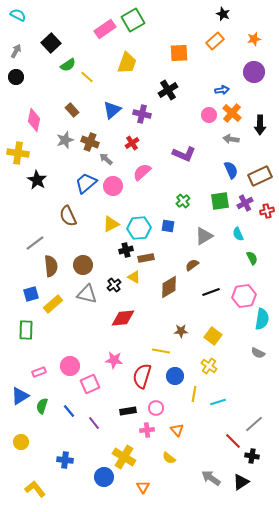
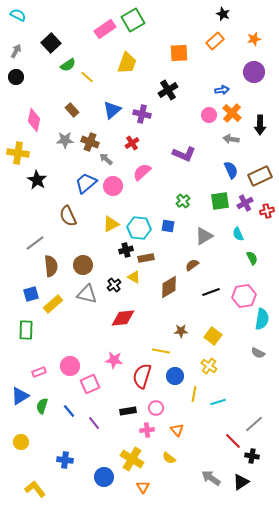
gray star at (65, 140): rotated 18 degrees clockwise
cyan hexagon at (139, 228): rotated 10 degrees clockwise
yellow cross at (124, 457): moved 8 px right, 2 px down
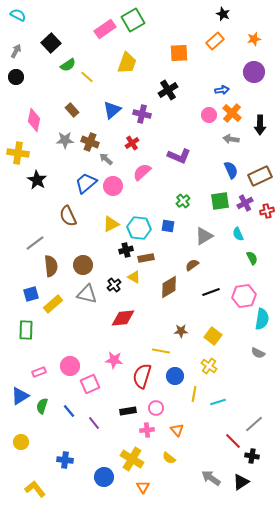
purple L-shape at (184, 154): moved 5 px left, 2 px down
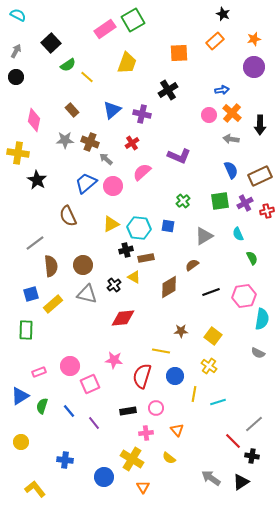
purple circle at (254, 72): moved 5 px up
pink cross at (147, 430): moved 1 px left, 3 px down
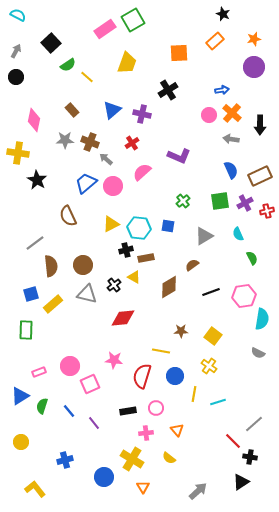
black cross at (252, 456): moved 2 px left, 1 px down
blue cross at (65, 460): rotated 21 degrees counterclockwise
gray arrow at (211, 478): moved 13 px left, 13 px down; rotated 102 degrees clockwise
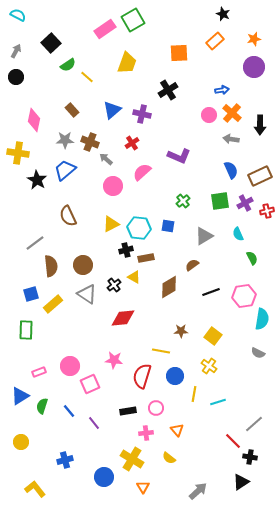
blue trapezoid at (86, 183): moved 21 px left, 13 px up
gray triangle at (87, 294): rotated 20 degrees clockwise
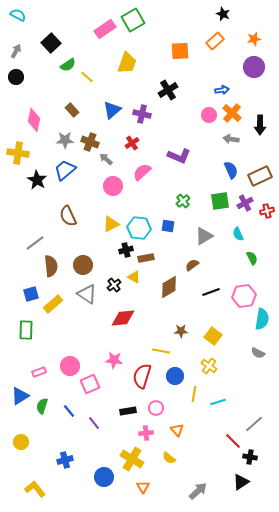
orange square at (179, 53): moved 1 px right, 2 px up
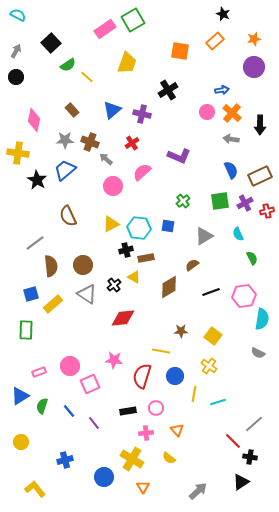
orange square at (180, 51): rotated 12 degrees clockwise
pink circle at (209, 115): moved 2 px left, 3 px up
